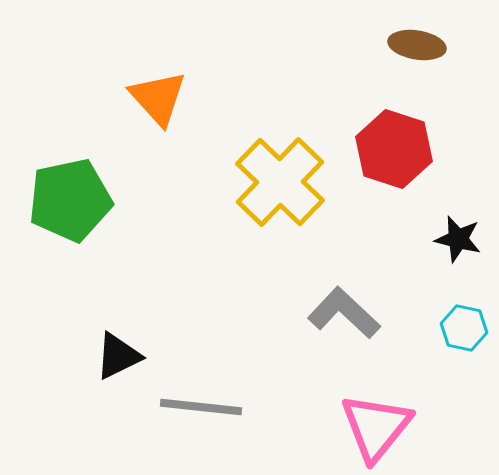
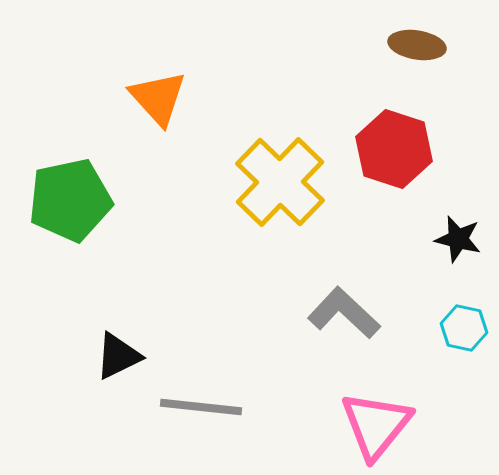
pink triangle: moved 2 px up
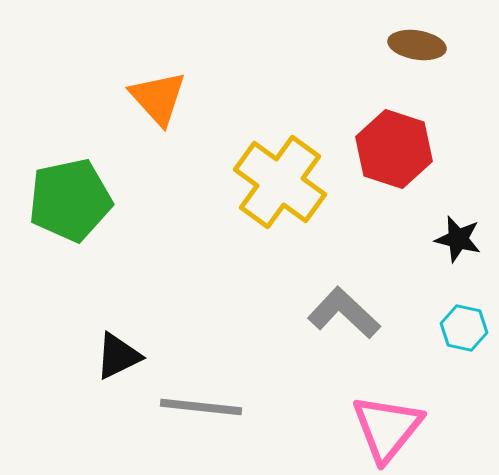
yellow cross: rotated 8 degrees counterclockwise
pink triangle: moved 11 px right, 3 px down
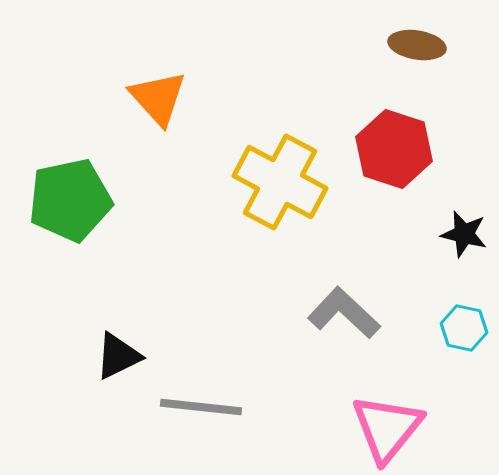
yellow cross: rotated 8 degrees counterclockwise
black star: moved 6 px right, 5 px up
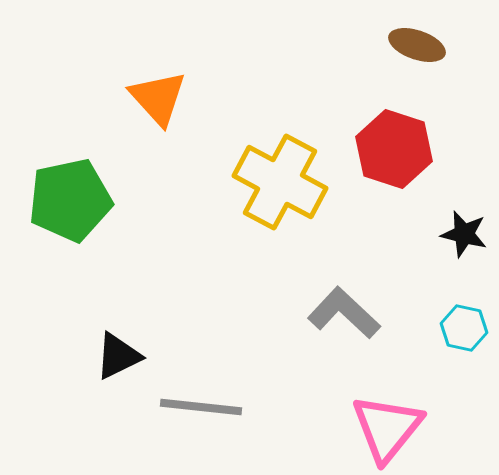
brown ellipse: rotated 10 degrees clockwise
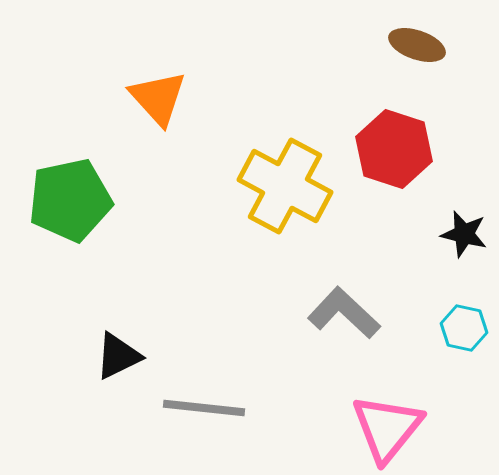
yellow cross: moved 5 px right, 4 px down
gray line: moved 3 px right, 1 px down
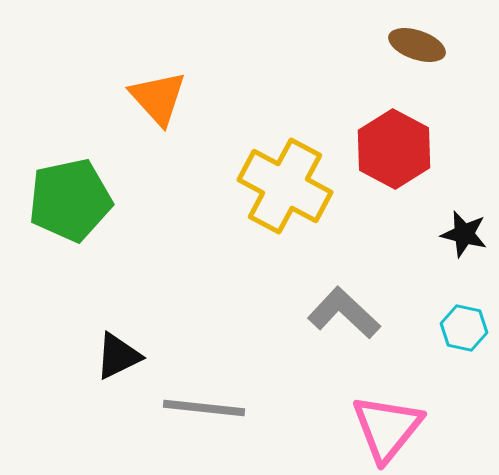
red hexagon: rotated 10 degrees clockwise
